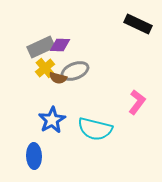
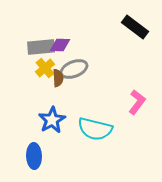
black rectangle: moved 3 px left, 3 px down; rotated 12 degrees clockwise
gray rectangle: rotated 20 degrees clockwise
gray ellipse: moved 1 px left, 2 px up
brown semicircle: rotated 108 degrees counterclockwise
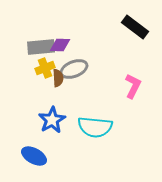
yellow cross: rotated 18 degrees clockwise
pink L-shape: moved 4 px left, 16 px up; rotated 10 degrees counterclockwise
cyan semicircle: moved 2 px up; rotated 8 degrees counterclockwise
blue ellipse: rotated 60 degrees counterclockwise
